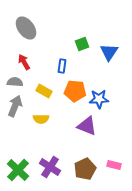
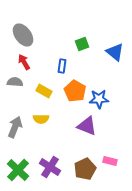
gray ellipse: moved 3 px left, 7 px down
blue triangle: moved 6 px right; rotated 24 degrees counterclockwise
orange pentagon: rotated 25 degrees clockwise
gray arrow: moved 21 px down
pink rectangle: moved 4 px left, 4 px up
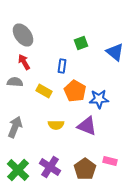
green square: moved 1 px left, 1 px up
yellow semicircle: moved 15 px right, 6 px down
brown pentagon: rotated 10 degrees counterclockwise
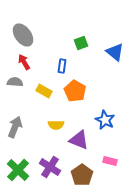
blue star: moved 6 px right, 21 px down; rotated 30 degrees clockwise
purple triangle: moved 8 px left, 14 px down
brown pentagon: moved 3 px left, 6 px down
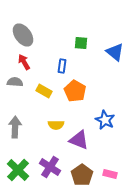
green square: rotated 24 degrees clockwise
gray arrow: rotated 20 degrees counterclockwise
pink rectangle: moved 13 px down
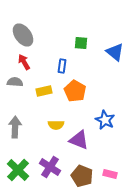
yellow rectangle: rotated 42 degrees counterclockwise
brown pentagon: moved 1 px down; rotated 15 degrees counterclockwise
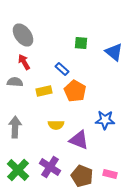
blue triangle: moved 1 px left
blue rectangle: moved 3 px down; rotated 56 degrees counterclockwise
blue star: rotated 24 degrees counterclockwise
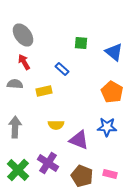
gray semicircle: moved 2 px down
orange pentagon: moved 37 px right, 1 px down
blue star: moved 2 px right, 7 px down
purple cross: moved 2 px left, 4 px up
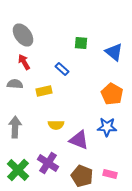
orange pentagon: moved 2 px down
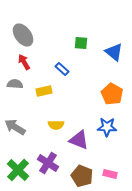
gray arrow: rotated 60 degrees counterclockwise
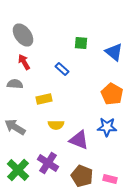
yellow rectangle: moved 8 px down
pink rectangle: moved 5 px down
